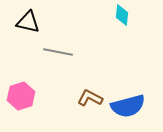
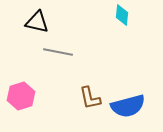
black triangle: moved 9 px right
brown L-shape: rotated 130 degrees counterclockwise
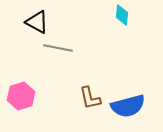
black triangle: rotated 15 degrees clockwise
gray line: moved 4 px up
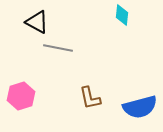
blue semicircle: moved 12 px right, 1 px down
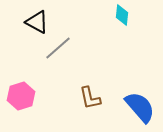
gray line: rotated 52 degrees counterclockwise
blue semicircle: rotated 116 degrees counterclockwise
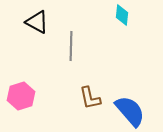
gray line: moved 13 px right, 2 px up; rotated 48 degrees counterclockwise
blue semicircle: moved 10 px left, 4 px down
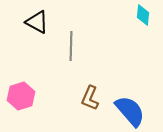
cyan diamond: moved 21 px right
brown L-shape: rotated 35 degrees clockwise
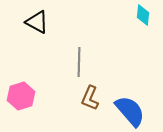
gray line: moved 8 px right, 16 px down
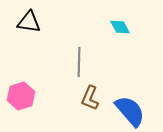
cyan diamond: moved 23 px left, 12 px down; rotated 35 degrees counterclockwise
black triangle: moved 8 px left; rotated 20 degrees counterclockwise
